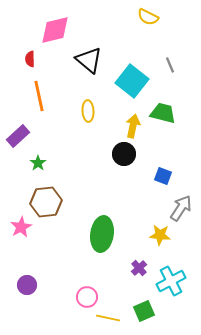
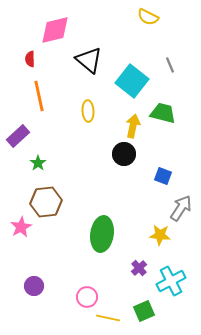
purple circle: moved 7 px right, 1 px down
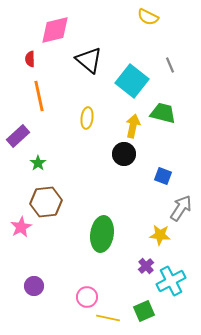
yellow ellipse: moved 1 px left, 7 px down; rotated 10 degrees clockwise
purple cross: moved 7 px right, 2 px up
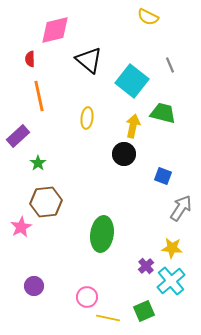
yellow star: moved 12 px right, 13 px down
cyan cross: rotated 12 degrees counterclockwise
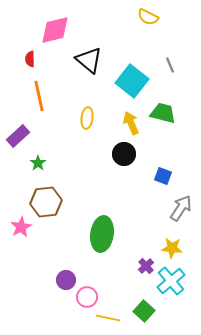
yellow arrow: moved 2 px left, 3 px up; rotated 35 degrees counterclockwise
purple circle: moved 32 px right, 6 px up
green square: rotated 25 degrees counterclockwise
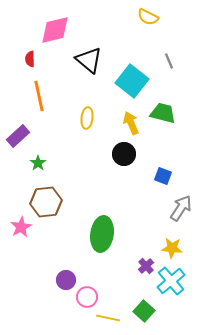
gray line: moved 1 px left, 4 px up
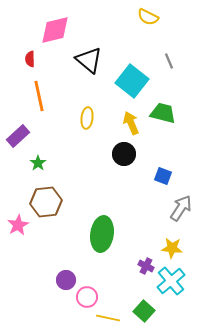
pink star: moved 3 px left, 2 px up
purple cross: rotated 21 degrees counterclockwise
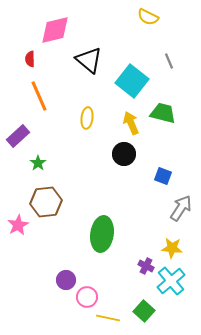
orange line: rotated 12 degrees counterclockwise
